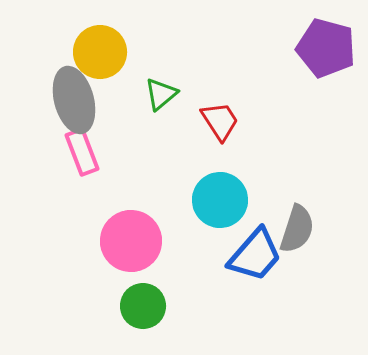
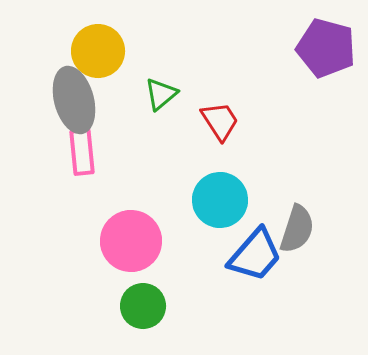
yellow circle: moved 2 px left, 1 px up
pink rectangle: rotated 15 degrees clockwise
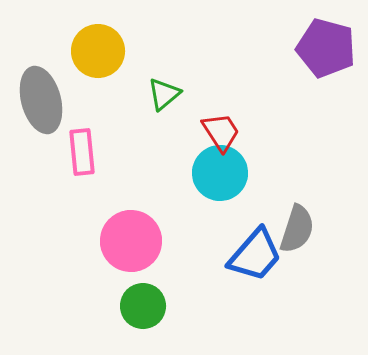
green triangle: moved 3 px right
gray ellipse: moved 33 px left
red trapezoid: moved 1 px right, 11 px down
cyan circle: moved 27 px up
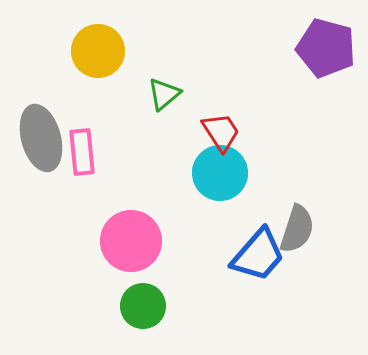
gray ellipse: moved 38 px down
blue trapezoid: moved 3 px right
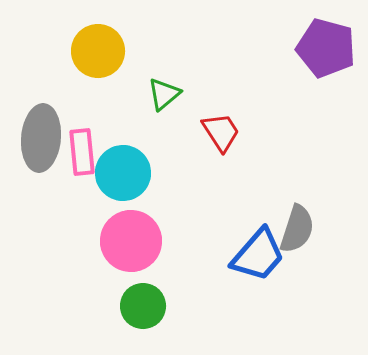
gray ellipse: rotated 20 degrees clockwise
cyan circle: moved 97 px left
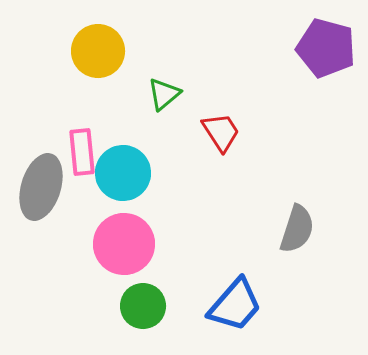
gray ellipse: moved 49 px down; rotated 12 degrees clockwise
pink circle: moved 7 px left, 3 px down
blue trapezoid: moved 23 px left, 50 px down
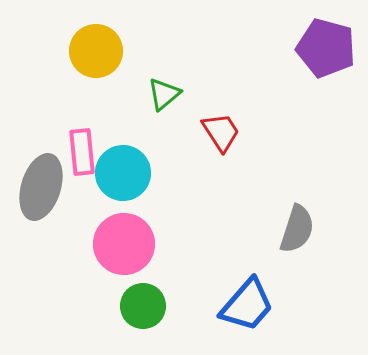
yellow circle: moved 2 px left
blue trapezoid: moved 12 px right
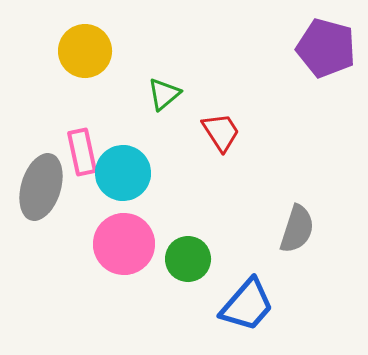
yellow circle: moved 11 px left
pink rectangle: rotated 6 degrees counterclockwise
green circle: moved 45 px right, 47 px up
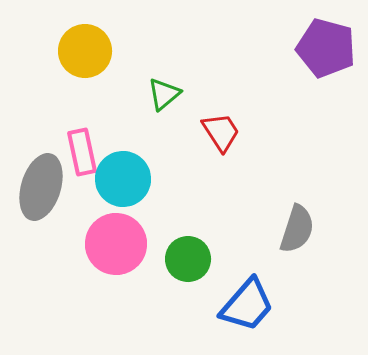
cyan circle: moved 6 px down
pink circle: moved 8 px left
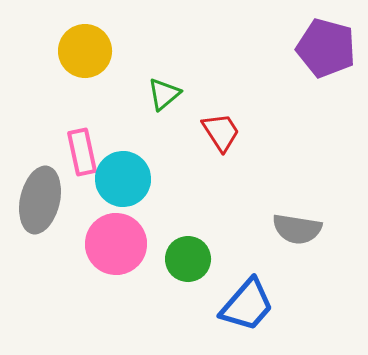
gray ellipse: moved 1 px left, 13 px down; rotated 4 degrees counterclockwise
gray semicircle: rotated 81 degrees clockwise
